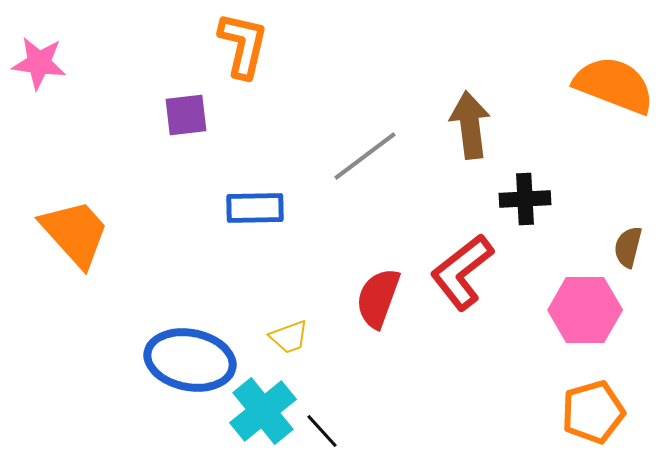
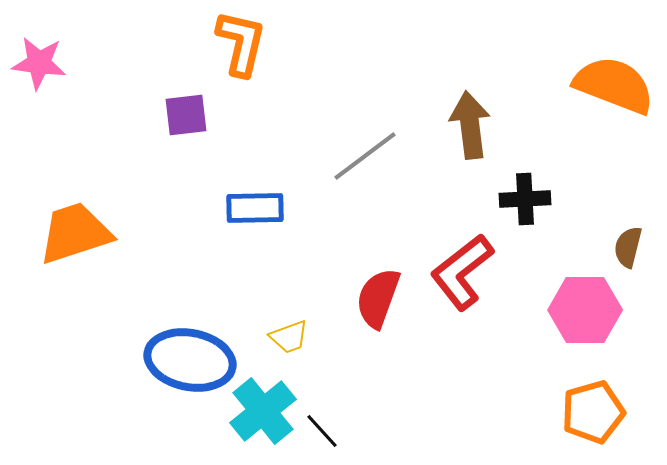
orange L-shape: moved 2 px left, 2 px up
orange trapezoid: rotated 66 degrees counterclockwise
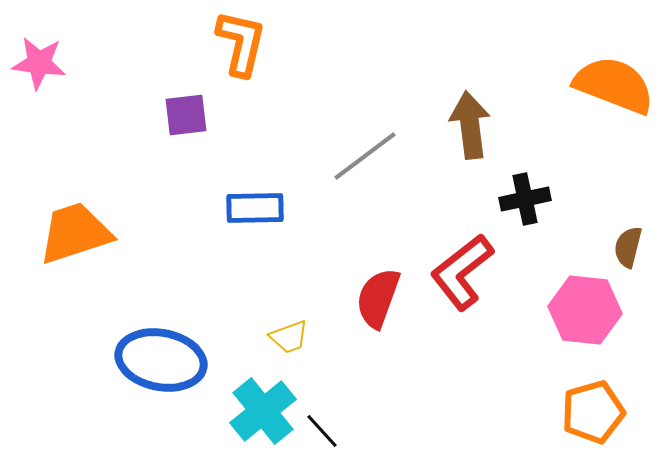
black cross: rotated 9 degrees counterclockwise
pink hexagon: rotated 6 degrees clockwise
blue ellipse: moved 29 px left
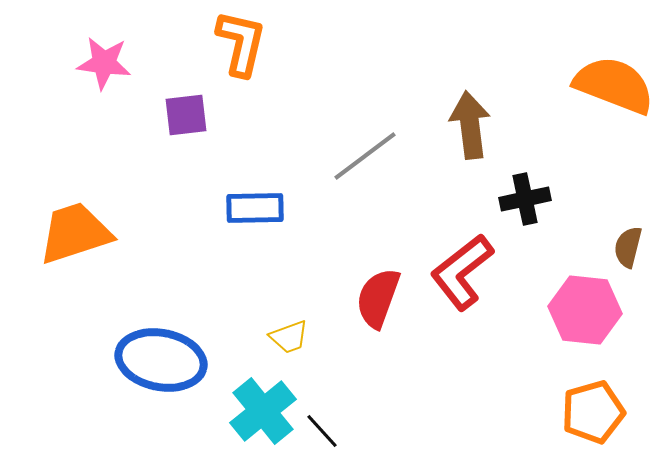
pink star: moved 65 px right
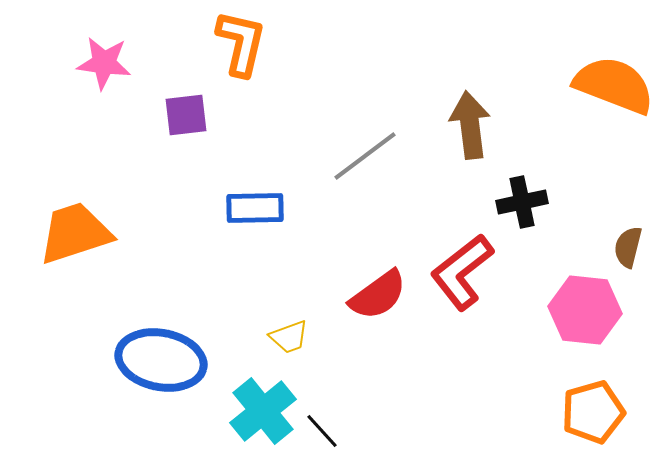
black cross: moved 3 px left, 3 px down
red semicircle: moved 3 px up; rotated 146 degrees counterclockwise
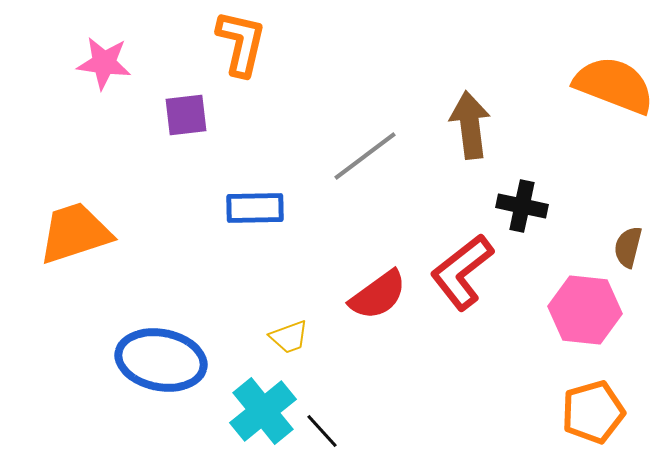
black cross: moved 4 px down; rotated 24 degrees clockwise
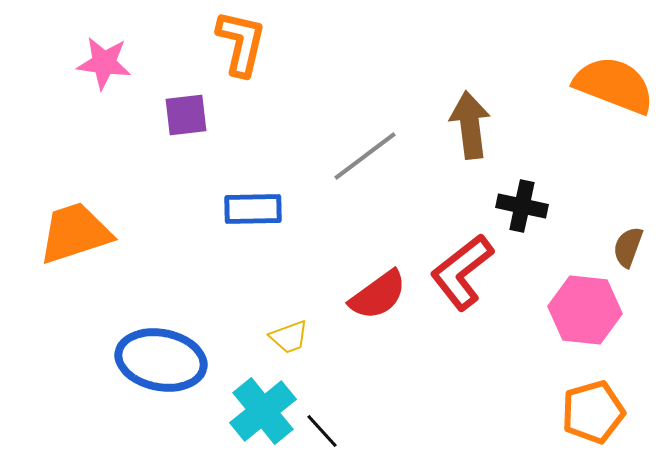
blue rectangle: moved 2 px left, 1 px down
brown semicircle: rotated 6 degrees clockwise
